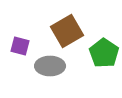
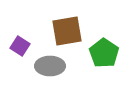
brown square: rotated 20 degrees clockwise
purple square: rotated 18 degrees clockwise
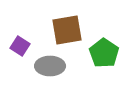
brown square: moved 1 px up
